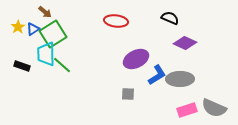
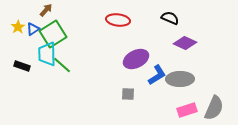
brown arrow: moved 1 px right, 2 px up; rotated 88 degrees counterclockwise
red ellipse: moved 2 px right, 1 px up
cyan trapezoid: moved 1 px right
gray semicircle: rotated 90 degrees counterclockwise
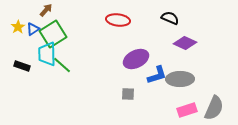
blue L-shape: rotated 15 degrees clockwise
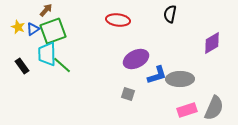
black semicircle: moved 4 px up; rotated 102 degrees counterclockwise
yellow star: rotated 16 degrees counterclockwise
green square: moved 3 px up; rotated 12 degrees clockwise
purple diamond: moved 27 px right; rotated 55 degrees counterclockwise
black rectangle: rotated 35 degrees clockwise
gray square: rotated 16 degrees clockwise
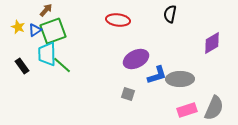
blue triangle: moved 2 px right, 1 px down
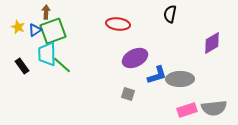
brown arrow: moved 2 px down; rotated 40 degrees counterclockwise
red ellipse: moved 4 px down
purple ellipse: moved 1 px left, 1 px up
gray semicircle: rotated 60 degrees clockwise
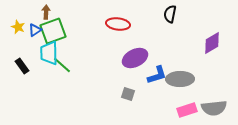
cyan trapezoid: moved 2 px right, 1 px up
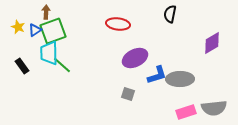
pink rectangle: moved 1 px left, 2 px down
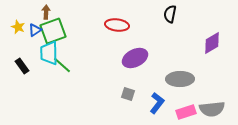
red ellipse: moved 1 px left, 1 px down
blue L-shape: moved 28 px down; rotated 35 degrees counterclockwise
gray semicircle: moved 2 px left, 1 px down
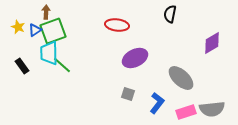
gray ellipse: moved 1 px right, 1 px up; rotated 44 degrees clockwise
